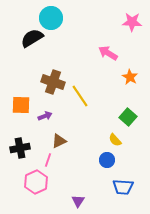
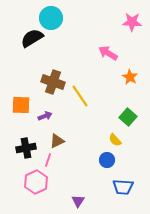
brown triangle: moved 2 px left
black cross: moved 6 px right
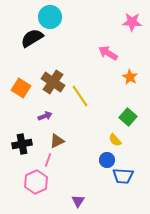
cyan circle: moved 1 px left, 1 px up
brown cross: rotated 15 degrees clockwise
orange square: moved 17 px up; rotated 30 degrees clockwise
black cross: moved 4 px left, 4 px up
blue trapezoid: moved 11 px up
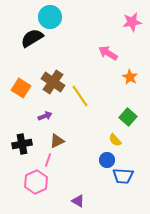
pink star: rotated 12 degrees counterclockwise
purple triangle: rotated 32 degrees counterclockwise
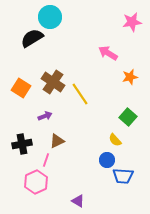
orange star: rotated 28 degrees clockwise
yellow line: moved 2 px up
pink line: moved 2 px left
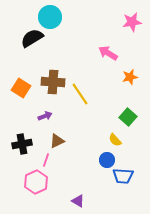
brown cross: rotated 30 degrees counterclockwise
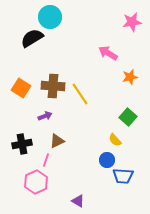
brown cross: moved 4 px down
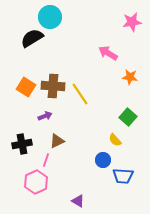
orange star: rotated 21 degrees clockwise
orange square: moved 5 px right, 1 px up
blue circle: moved 4 px left
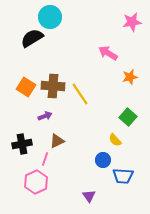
orange star: rotated 21 degrees counterclockwise
pink line: moved 1 px left, 1 px up
purple triangle: moved 11 px right, 5 px up; rotated 24 degrees clockwise
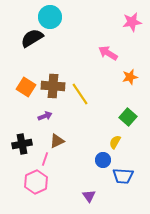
yellow semicircle: moved 2 px down; rotated 72 degrees clockwise
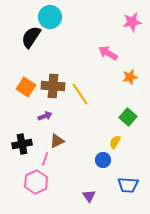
black semicircle: moved 1 px left, 1 px up; rotated 25 degrees counterclockwise
blue trapezoid: moved 5 px right, 9 px down
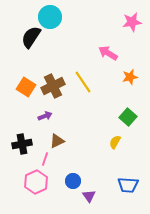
brown cross: rotated 30 degrees counterclockwise
yellow line: moved 3 px right, 12 px up
blue circle: moved 30 px left, 21 px down
